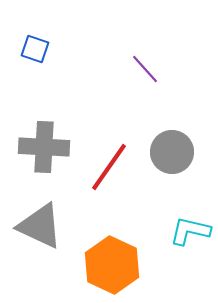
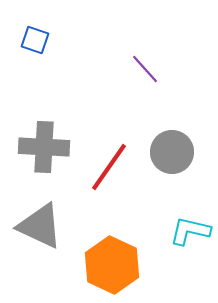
blue square: moved 9 px up
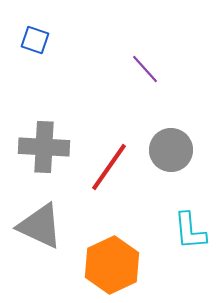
gray circle: moved 1 px left, 2 px up
cyan L-shape: rotated 108 degrees counterclockwise
orange hexagon: rotated 10 degrees clockwise
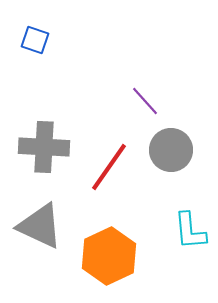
purple line: moved 32 px down
orange hexagon: moved 3 px left, 9 px up
